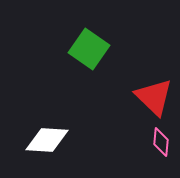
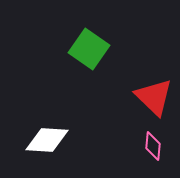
pink diamond: moved 8 px left, 4 px down
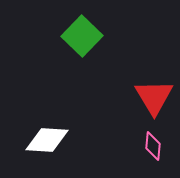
green square: moved 7 px left, 13 px up; rotated 9 degrees clockwise
red triangle: rotated 15 degrees clockwise
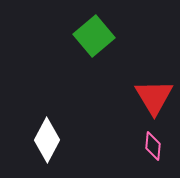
green square: moved 12 px right; rotated 6 degrees clockwise
white diamond: rotated 66 degrees counterclockwise
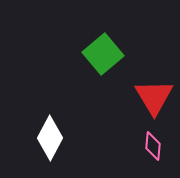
green square: moved 9 px right, 18 px down
white diamond: moved 3 px right, 2 px up
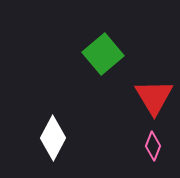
white diamond: moved 3 px right
pink diamond: rotated 16 degrees clockwise
